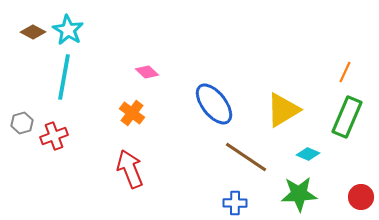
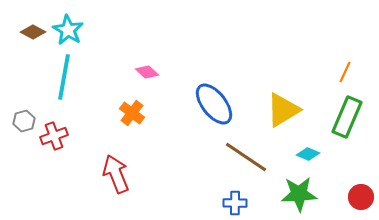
gray hexagon: moved 2 px right, 2 px up
red arrow: moved 14 px left, 5 px down
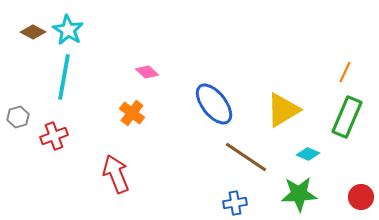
gray hexagon: moved 6 px left, 4 px up
blue cross: rotated 10 degrees counterclockwise
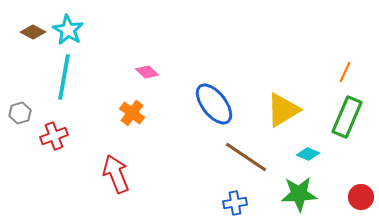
gray hexagon: moved 2 px right, 4 px up
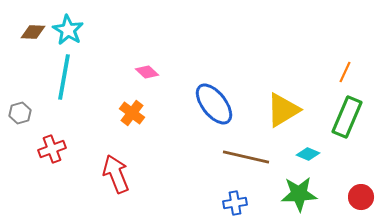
brown diamond: rotated 25 degrees counterclockwise
red cross: moved 2 px left, 13 px down
brown line: rotated 21 degrees counterclockwise
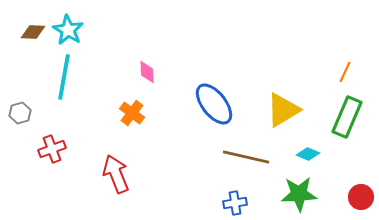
pink diamond: rotated 45 degrees clockwise
